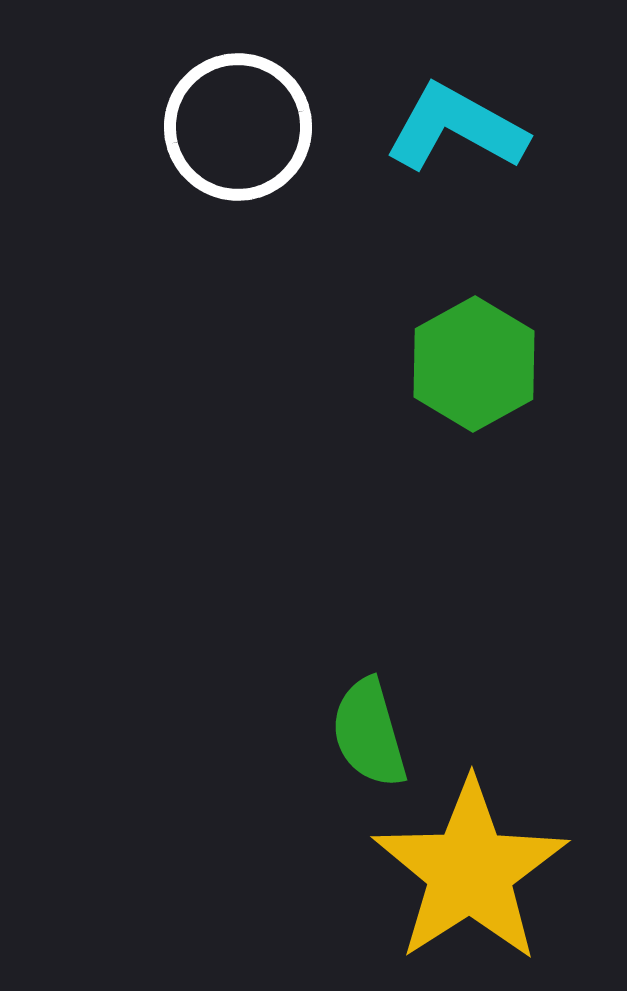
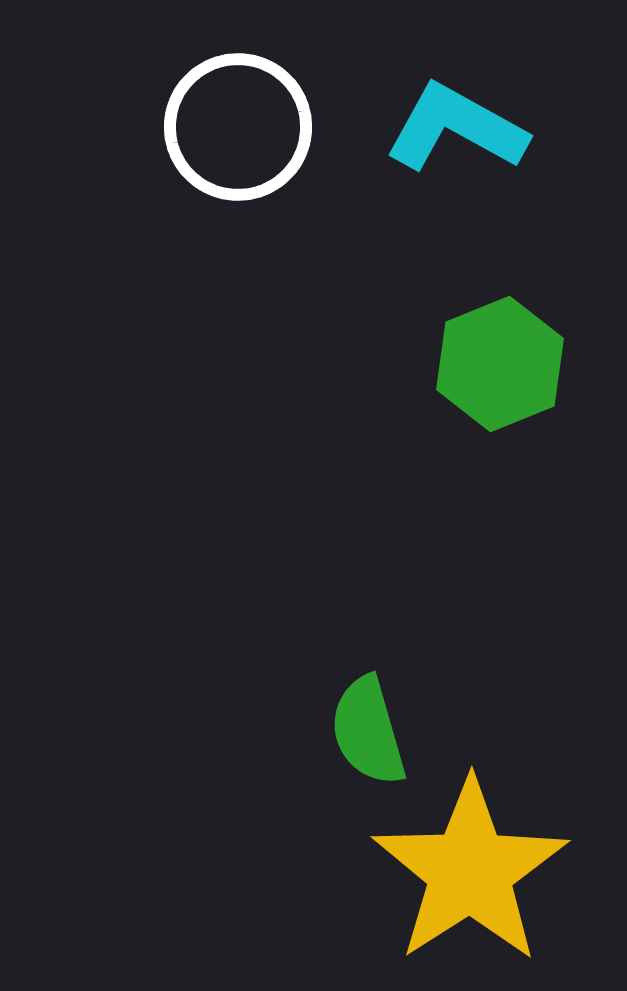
green hexagon: moved 26 px right; rotated 7 degrees clockwise
green semicircle: moved 1 px left, 2 px up
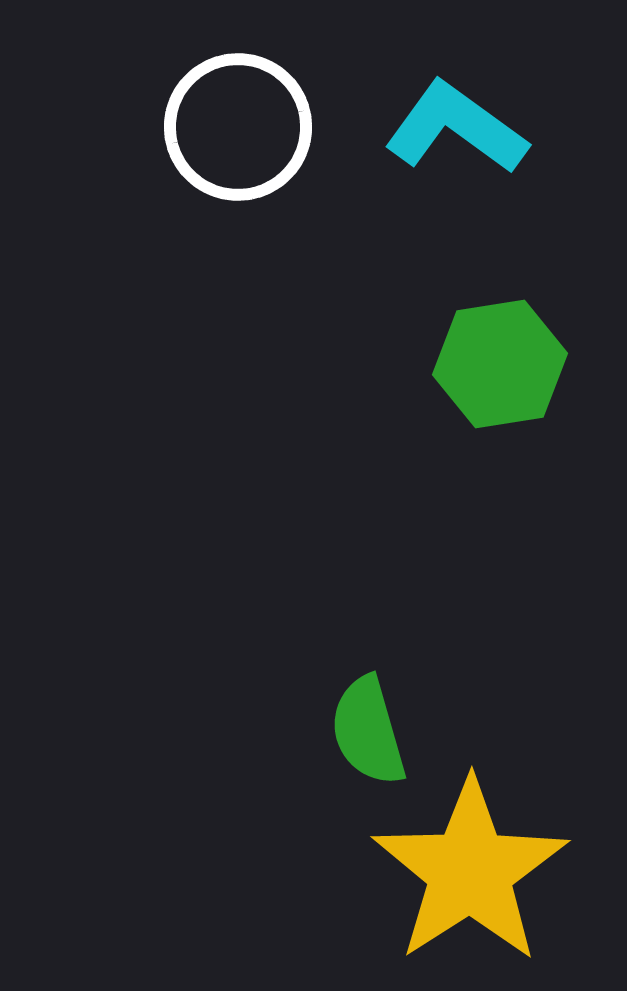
cyan L-shape: rotated 7 degrees clockwise
green hexagon: rotated 13 degrees clockwise
